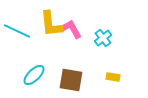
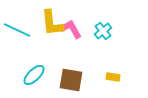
yellow L-shape: moved 1 px right, 1 px up
cyan line: moved 1 px up
cyan cross: moved 7 px up
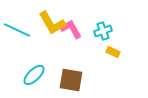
yellow L-shape: rotated 24 degrees counterclockwise
cyan cross: rotated 18 degrees clockwise
yellow rectangle: moved 25 px up; rotated 16 degrees clockwise
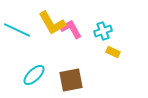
brown square: rotated 20 degrees counterclockwise
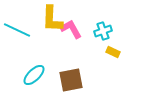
yellow L-shape: moved 4 px up; rotated 32 degrees clockwise
